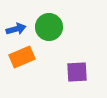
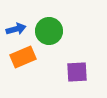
green circle: moved 4 px down
orange rectangle: moved 1 px right
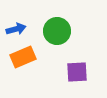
green circle: moved 8 px right
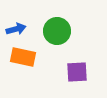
orange rectangle: rotated 35 degrees clockwise
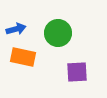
green circle: moved 1 px right, 2 px down
